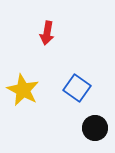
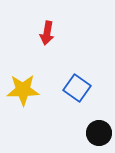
yellow star: rotated 28 degrees counterclockwise
black circle: moved 4 px right, 5 px down
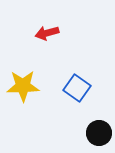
red arrow: rotated 65 degrees clockwise
yellow star: moved 4 px up
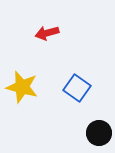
yellow star: moved 1 px left, 1 px down; rotated 16 degrees clockwise
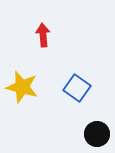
red arrow: moved 4 px left, 2 px down; rotated 100 degrees clockwise
black circle: moved 2 px left, 1 px down
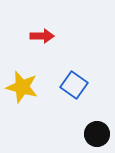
red arrow: moved 1 px left, 1 px down; rotated 95 degrees clockwise
blue square: moved 3 px left, 3 px up
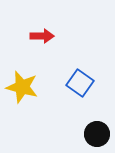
blue square: moved 6 px right, 2 px up
